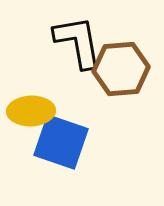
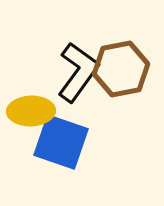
black L-shape: moved 30 px down; rotated 46 degrees clockwise
brown hexagon: rotated 6 degrees counterclockwise
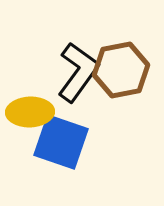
brown hexagon: moved 1 px down
yellow ellipse: moved 1 px left, 1 px down
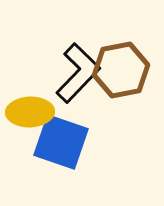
black L-shape: moved 1 px down; rotated 8 degrees clockwise
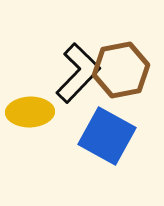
blue square: moved 46 px right, 6 px up; rotated 10 degrees clockwise
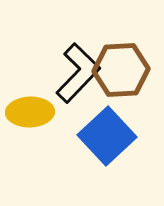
brown hexagon: rotated 8 degrees clockwise
blue square: rotated 18 degrees clockwise
